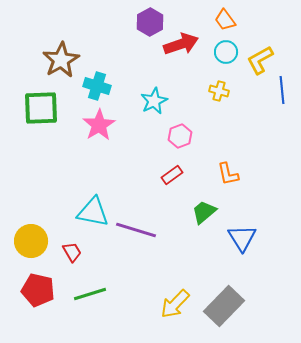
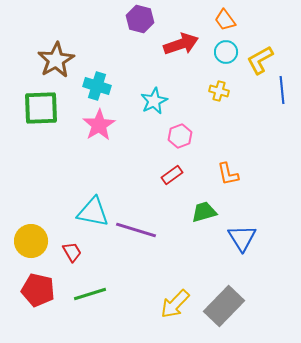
purple hexagon: moved 10 px left, 3 px up; rotated 16 degrees counterclockwise
brown star: moved 5 px left
green trapezoid: rotated 24 degrees clockwise
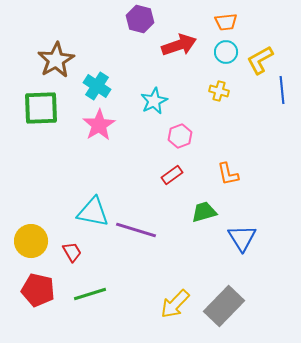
orange trapezoid: moved 1 px right, 2 px down; rotated 60 degrees counterclockwise
red arrow: moved 2 px left, 1 px down
cyan cross: rotated 16 degrees clockwise
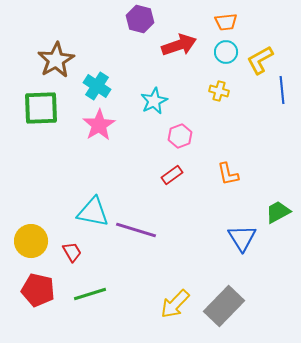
green trapezoid: moved 74 px right; rotated 12 degrees counterclockwise
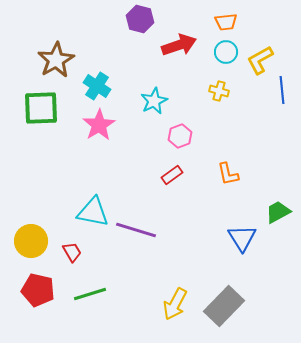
yellow arrow: rotated 16 degrees counterclockwise
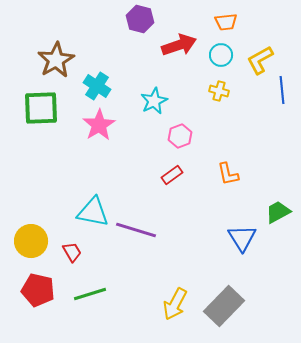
cyan circle: moved 5 px left, 3 px down
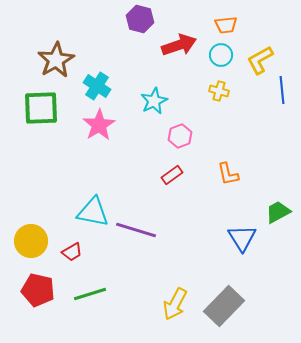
orange trapezoid: moved 3 px down
red trapezoid: rotated 90 degrees clockwise
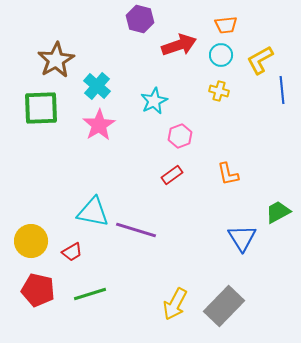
cyan cross: rotated 8 degrees clockwise
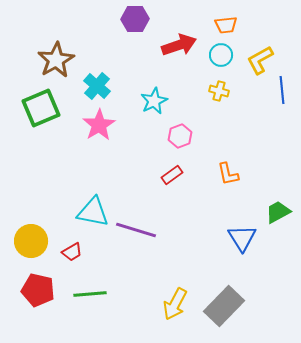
purple hexagon: moved 5 px left; rotated 16 degrees counterclockwise
green square: rotated 21 degrees counterclockwise
green line: rotated 12 degrees clockwise
